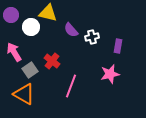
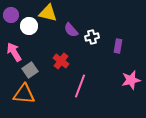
white circle: moved 2 px left, 1 px up
red cross: moved 9 px right
pink star: moved 21 px right, 6 px down
pink line: moved 9 px right
orange triangle: rotated 25 degrees counterclockwise
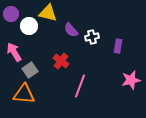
purple circle: moved 1 px up
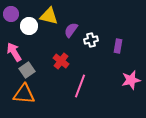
yellow triangle: moved 1 px right, 3 px down
purple semicircle: rotated 77 degrees clockwise
white cross: moved 1 px left, 3 px down
gray square: moved 3 px left
